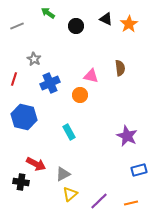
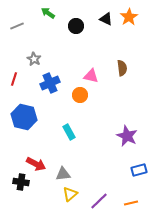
orange star: moved 7 px up
brown semicircle: moved 2 px right
gray triangle: rotated 21 degrees clockwise
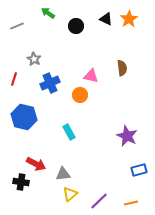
orange star: moved 2 px down
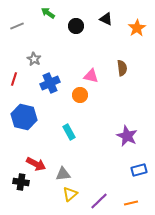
orange star: moved 8 px right, 9 px down
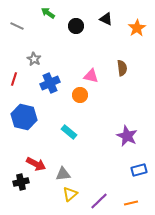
gray line: rotated 48 degrees clockwise
cyan rectangle: rotated 21 degrees counterclockwise
black cross: rotated 21 degrees counterclockwise
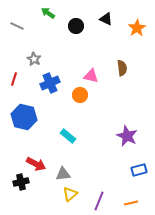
cyan rectangle: moved 1 px left, 4 px down
purple line: rotated 24 degrees counterclockwise
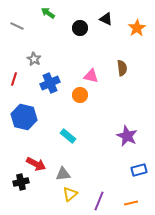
black circle: moved 4 px right, 2 px down
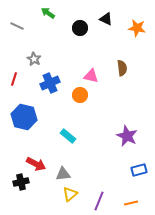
orange star: rotated 30 degrees counterclockwise
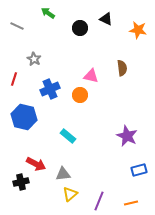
orange star: moved 1 px right, 2 px down
blue cross: moved 6 px down
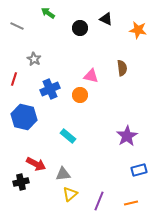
purple star: rotated 15 degrees clockwise
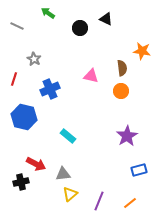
orange star: moved 4 px right, 21 px down
orange circle: moved 41 px right, 4 px up
orange line: moved 1 px left; rotated 24 degrees counterclockwise
